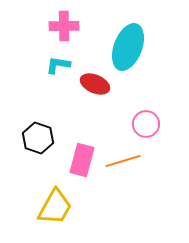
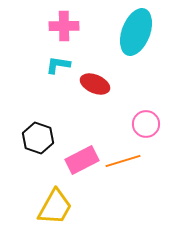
cyan ellipse: moved 8 px right, 15 px up
pink rectangle: rotated 48 degrees clockwise
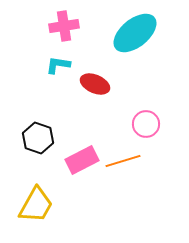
pink cross: rotated 8 degrees counterclockwise
cyan ellipse: moved 1 px left, 1 px down; rotated 30 degrees clockwise
yellow trapezoid: moved 19 px left, 2 px up
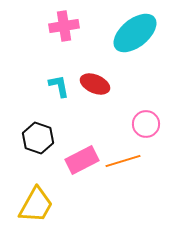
cyan L-shape: moved 1 px right, 21 px down; rotated 70 degrees clockwise
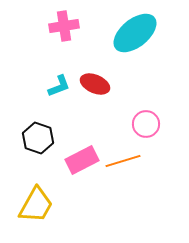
cyan L-shape: rotated 80 degrees clockwise
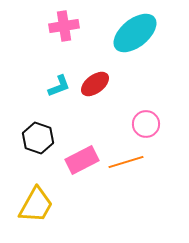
red ellipse: rotated 60 degrees counterclockwise
orange line: moved 3 px right, 1 px down
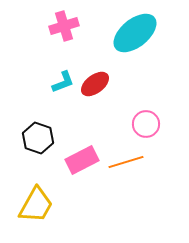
pink cross: rotated 8 degrees counterclockwise
cyan L-shape: moved 4 px right, 4 px up
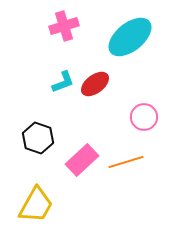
cyan ellipse: moved 5 px left, 4 px down
pink circle: moved 2 px left, 7 px up
pink rectangle: rotated 16 degrees counterclockwise
